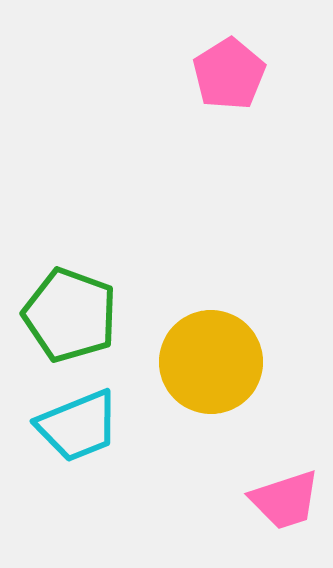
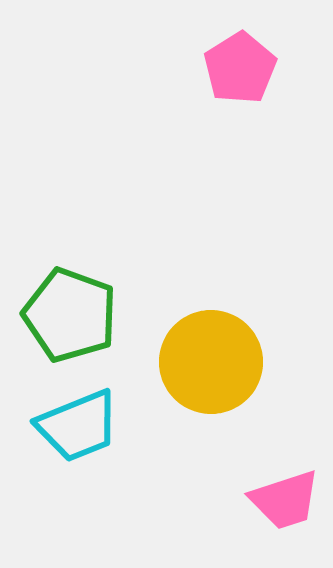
pink pentagon: moved 11 px right, 6 px up
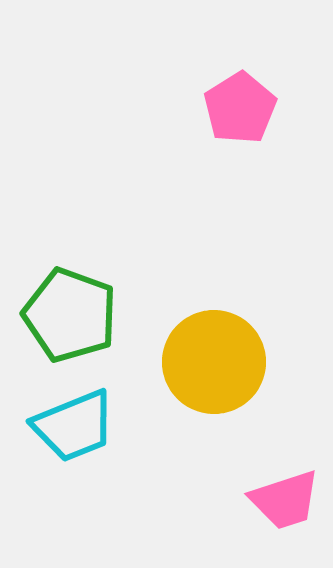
pink pentagon: moved 40 px down
yellow circle: moved 3 px right
cyan trapezoid: moved 4 px left
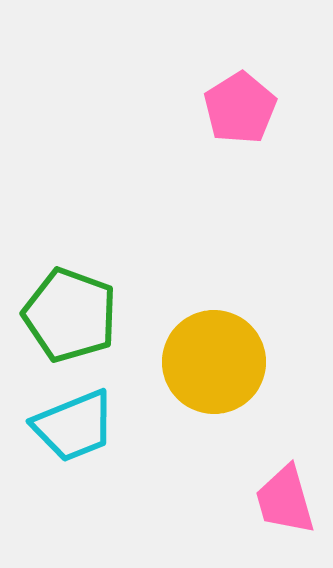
pink trapezoid: rotated 92 degrees clockwise
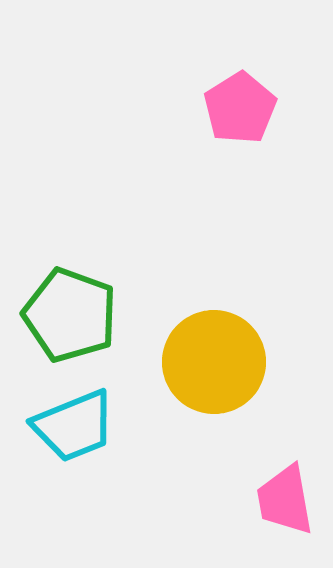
pink trapezoid: rotated 6 degrees clockwise
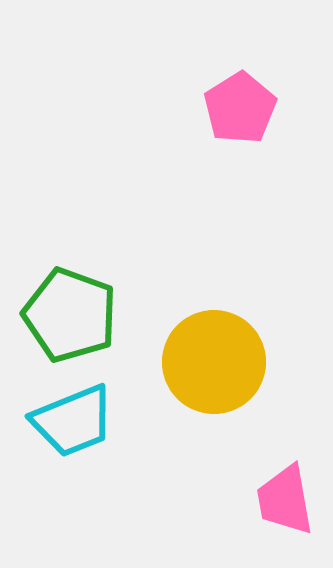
cyan trapezoid: moved 1 px left, 5 px up
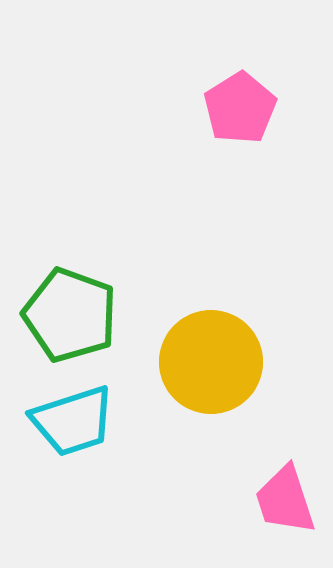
yellow circle: moved 3 px left
cyan trapezoid: rotated 4 degrees clockwise
pink trapezoid: rotated 8 degrees counterclockwise
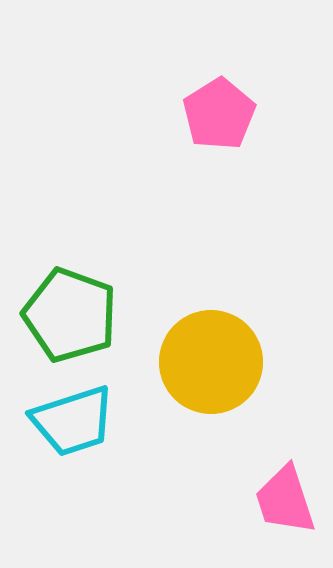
pink pentagon: moved 21 px left, 6 px down
